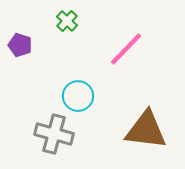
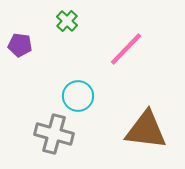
purple pentagon: rotated 10 degrees counterclockwise
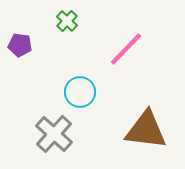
cyan circle: moved 2 px right, 4 px up
gray cross: rotated 27 degrees clockwise
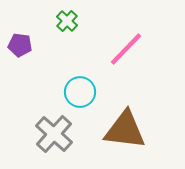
brown triangle: moved 21 px left
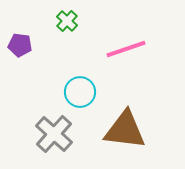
pink line: rotated 27 degrees clockwise
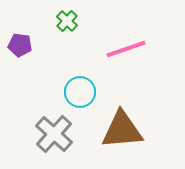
brown triangle: moved 3 px left; rotated 12 degrees counterclockwise
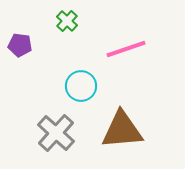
cyan circle: moved 1 px right, 6 px up
gray cross: moved 2 px right, 1 px up
